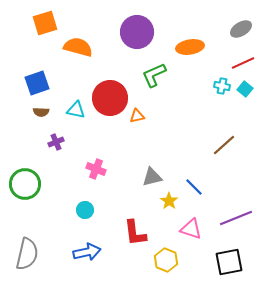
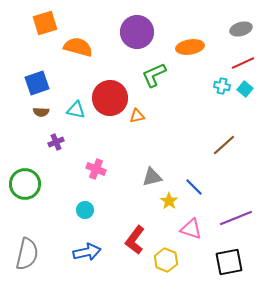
gray ellipse: rotated 15 degrees clockwise
red L-shape: moved 7 px down; rotated 44 degrees clockwise
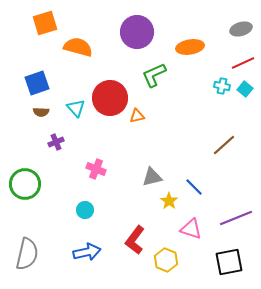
cyan triangle: moved 2 px up; rotated 36 degrees clockwise
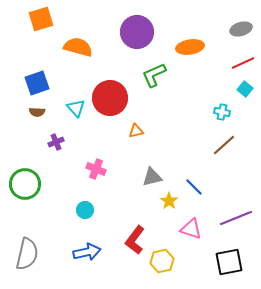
orange square: moved 4 px left, 4 px up
cyan cross: moved 26 px down
brown semicircle: moved 4 px left
orange triangle: moved 1 px left, 15 px down
yellow hexagon: moved 4 px left, 1 px down; rotated 25 degrees clockwise
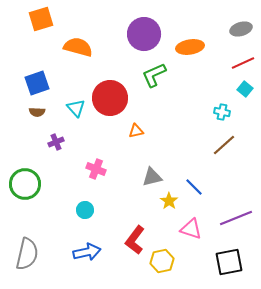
purple circle: moved 7 px right, 2 px down
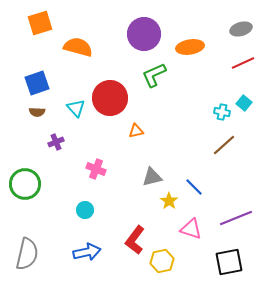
orange square: moved 1 px left, 4 px down
cyan square: moved 1 px left, 14 px down
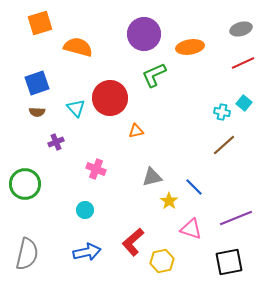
red L-shape: moved 2 px left, 2 px down; rotated 12 degrees clockwise
